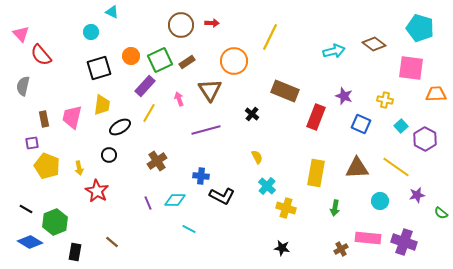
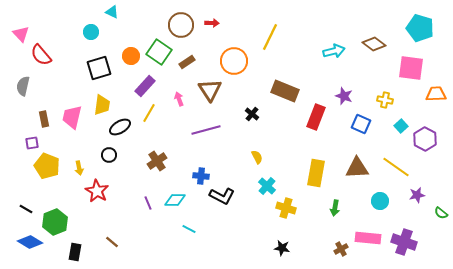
green square at (160, 60): moved 1 px left, 8 px up; rotated 30 degrees counterclockwise
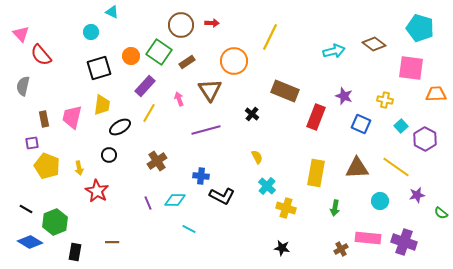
brown line at (112, 242): rotated 40 degrees counterclockwise
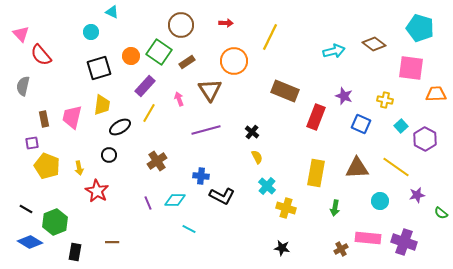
red arrow at (212, 23): moved 14 px right
black cross at (252, 114): moved 18 px down
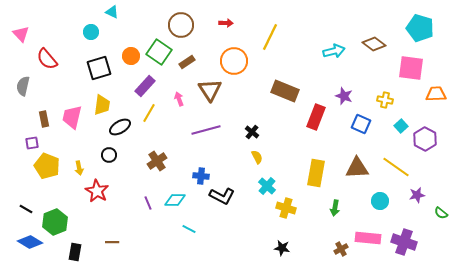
red semicircle at (41, 55): moved 6 px right, 4 px down
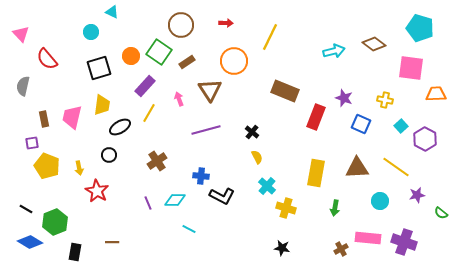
purple star at (344, 96): moved 2 px down
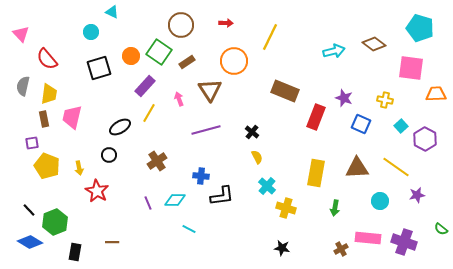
yellow trapezoid at (102, 105): moved 53 px left, 11 px up
black L-shape at (222, 196): rotated 35 degrees counterclockwise
black line at (26, 209): moved 3 px right, 1 px down; rotated 16 degrees clockwise
green semicircle at (441, 213): moved 16 px down
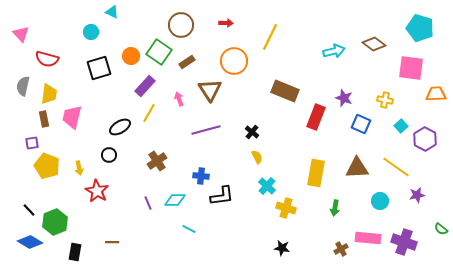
red semicircle at (47, 59): rotated 35 degrees counterclockwise
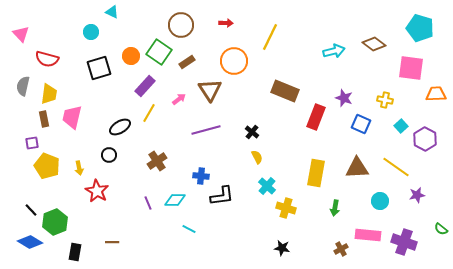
pink arrow at (179, 99): rotated 72 degrees clockwise
black line at (29, 210): moved 2 px right
pink rectangle at (368, 238): moved 3 px up
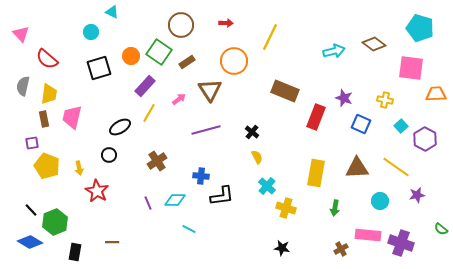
red semicircle at (47, 59): rotated 25 degrees clockwise
purple cross at (404, 242): moved 3 px left, 1 px down
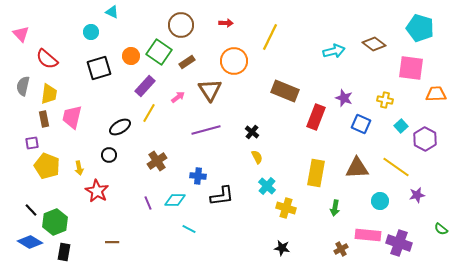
pink arrow at (179, 99): moved 1 px left, 2 px up
blue cross at (201, 176): moved 3 px left
purple cross at (401, 243): moved 2 px left
black rectangle at (75, 252): moved 11 px left
